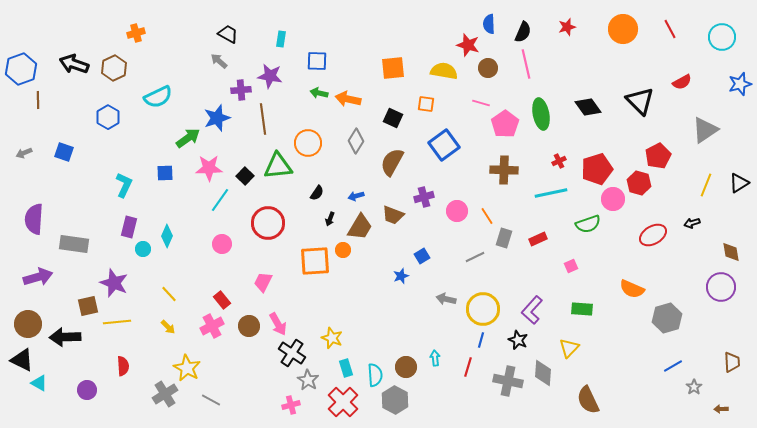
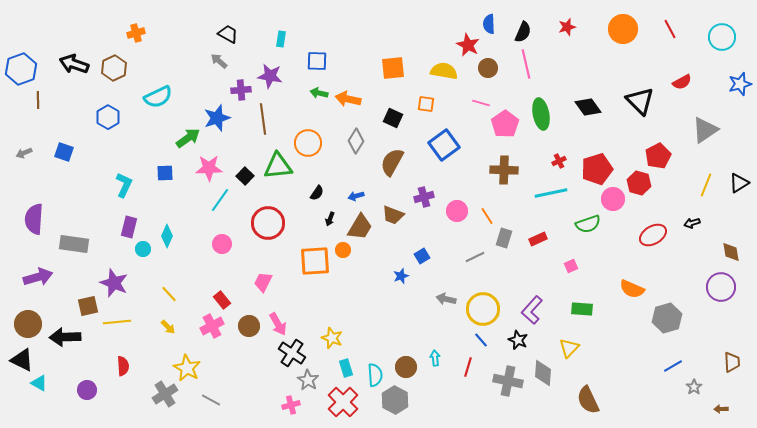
red star at (468, 45): rotated 10 degrees clockwise
blue line at (481, 340): rotated 56 degrees counterclockwise
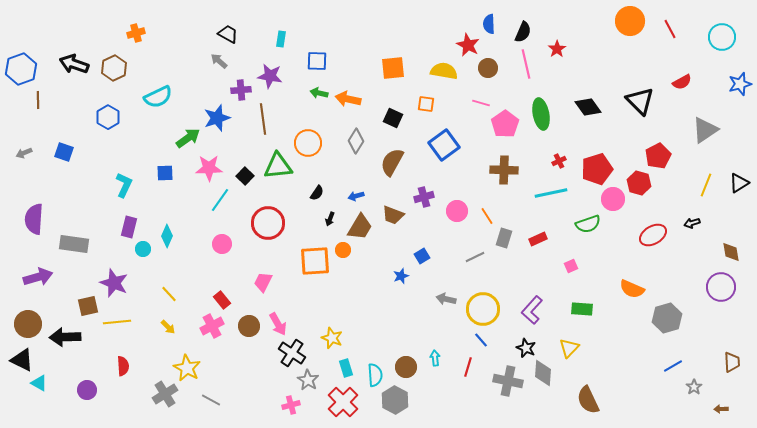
red star at (567, 27): moved 10 px left, 22 px down; rotated 18 degrees counterclockwise
orange circle at (623, 29): moved 7 px right, 8 px up
black star at (518, 340): moved 8 px right, 8 px down
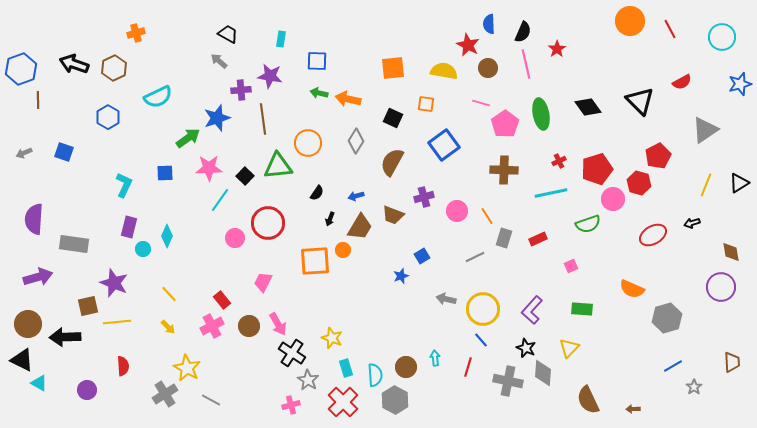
pink circle at (222, 244): moved 13 px right, 6 px up
brown arrow at (721, 409): moved 88 px left
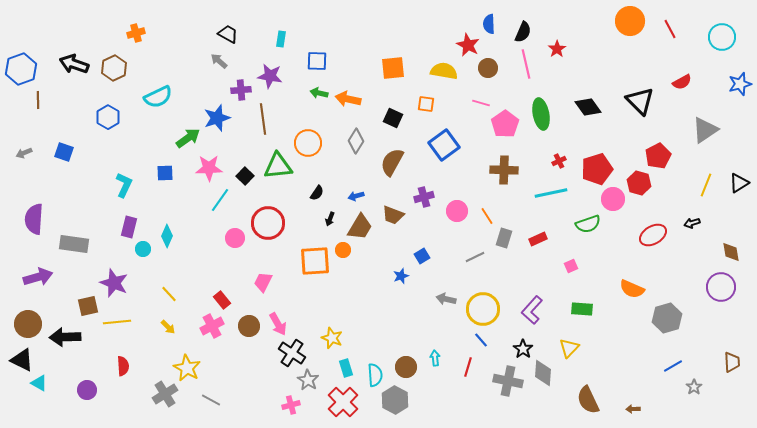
black star at (526, 348): moved 3 px left, 1 px down; rotated 12 degrees clockwise
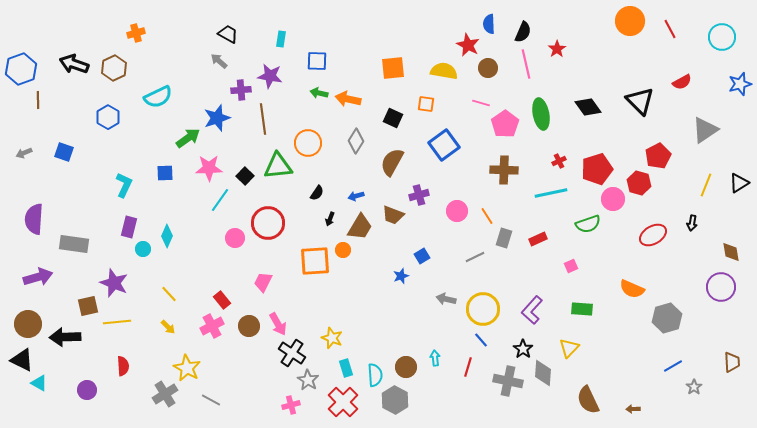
purple cross at (424, 197): moved 5 px left, 2 px up
black arrow at (692, 223): rotated 63 degrees counterclockwise
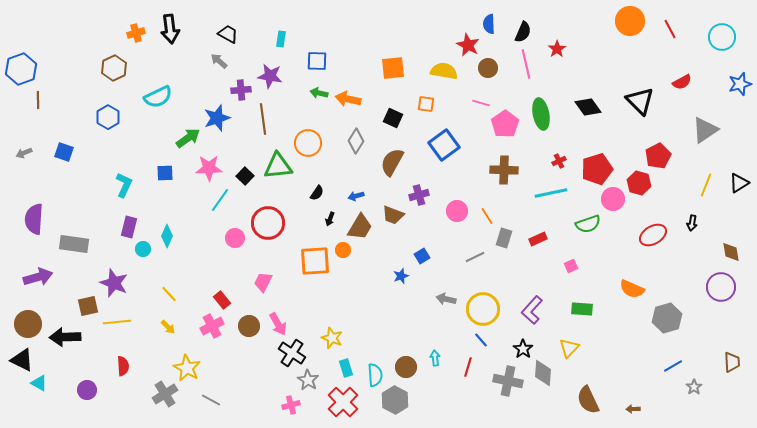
black arrow at (74, 64): moved 96 px right, 35 px up; rotated 116 degrees counterclockwise
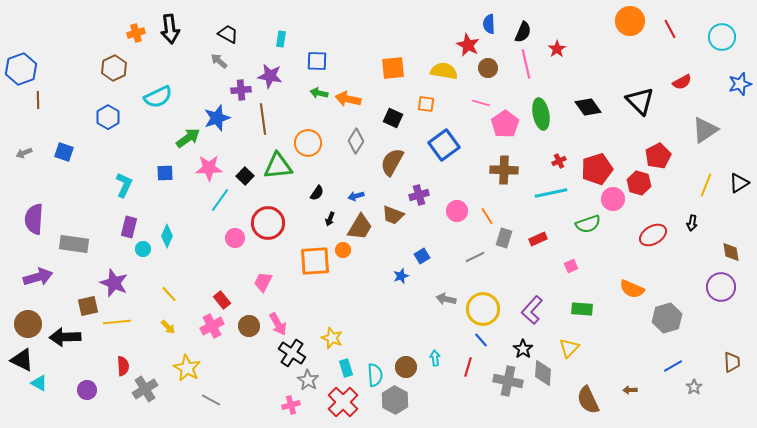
gray cross at (165, 394): moved 20 px left, 5 px up
brown arrow at (633, 409): moved 3 px left, 19 px up
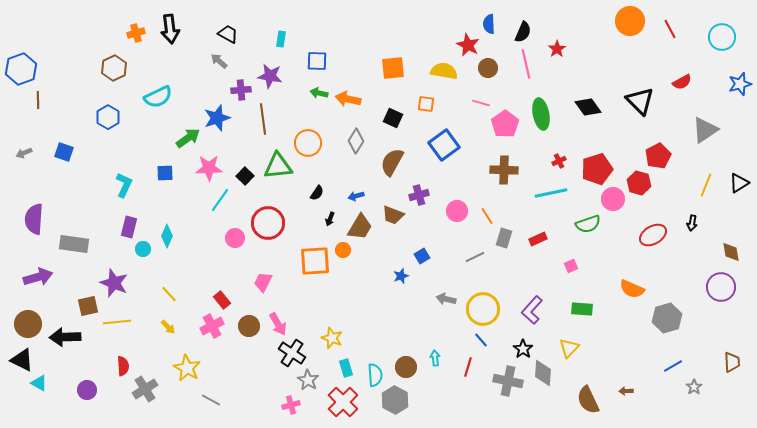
brown arrow at (630, 390): moved 4 px left, 1 px down
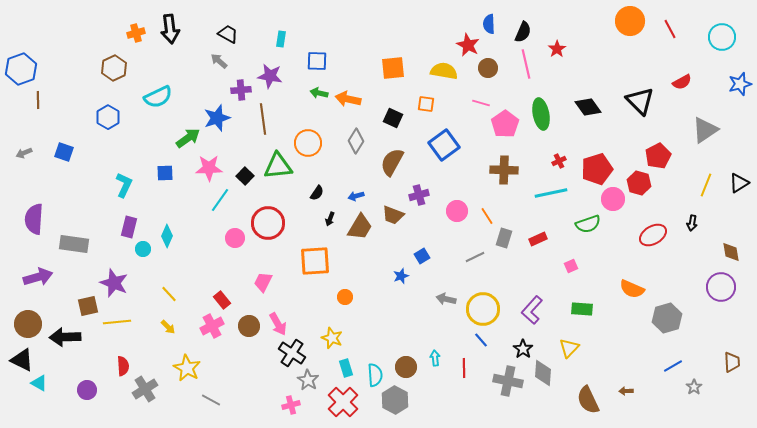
orange circle at (343, 250): moved 2 px right, 47 px down
red line at (468, 367): moved 4 px left, 1 px down; rotated 18 degrees counterclockwise
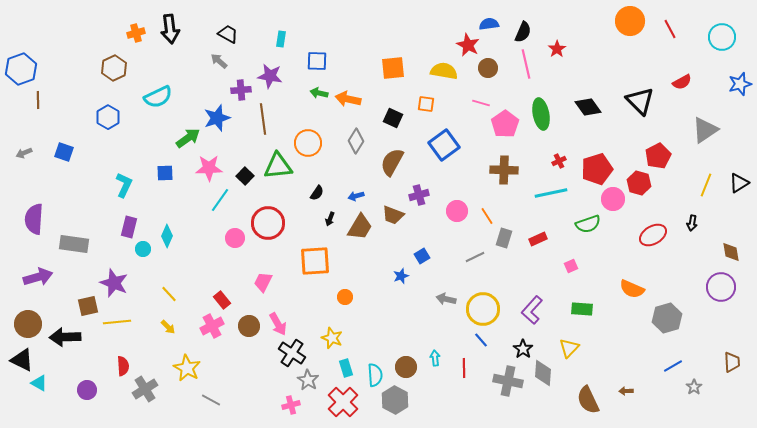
blue semicircle at (489, 24): rotated 84 degrees clockwise
